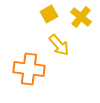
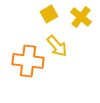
yellow arrow: moved 2 px left, 1 px down
orange cross: moved 1 px left, 8 px up
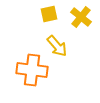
yellow square: rotated 18 degrees clockwise
orange cross: moved 4 px right, 9 px down
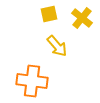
yellow cross: moved 1 px right, 1 px down
orange cross: moved 11 px down
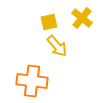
yellow square: moved 8 px down
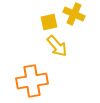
yellow cross: moved 8 px left, 4 px up; rotated 15 degrees counterclockwise
orange cross: rotated 16 degrees counterclockwise
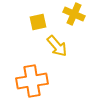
yellow square: moved 11 px left
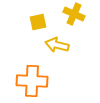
yellow arrow: moved 1 px up; rotated 145 degrees clockwise
orange cross: rotated 12 degrees clockwise
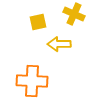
yellow arrow: moved 2 px right, 1 px up; rotated 15 degrees counterclockwise
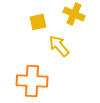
yellow arrow: moved 2 px down; rotated 50 degrees clockwise
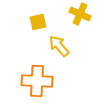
yellow cross: moved 6 px right
orange cross: moved 5 px right
